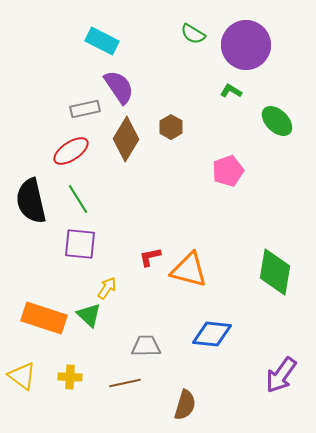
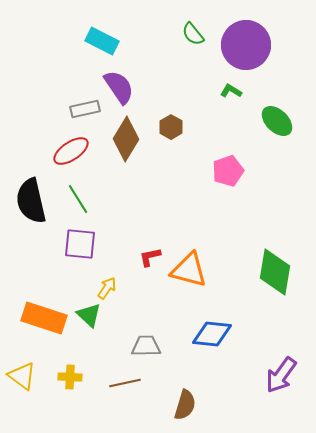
green semicircle: rotated 20 degrees clockwise
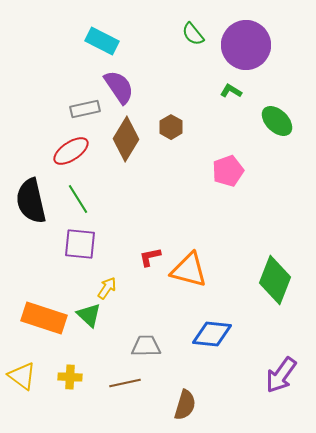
green diamond: moved 8 px down; rotated 12 degrees clockwise
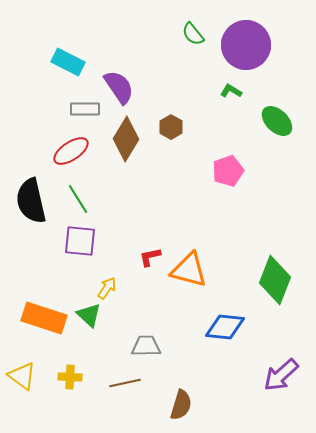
cyan rectangle: moved 34 px left, 21 px down
gray rectangle: rotated 12 degrees clockwise
purple square: moved 3 px up
blue diamond: moved 13 px right, 7 px up
purple arrow: rotated 12 degrees clockwise
brown semicircle: moved 4 px left
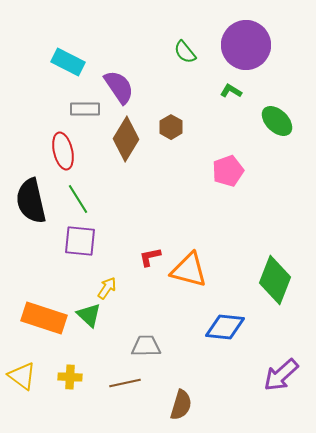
green semicircle: moved 8 px left, 18 px down
red ellipse: moved 8 px left; rotated 69 degrees counterclockwise
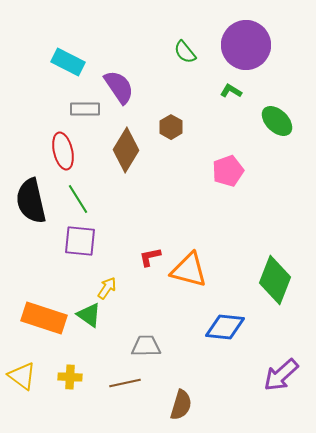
brown diamond: moved 11 px down
green triangle: rotated 8 degrees counterclockwise
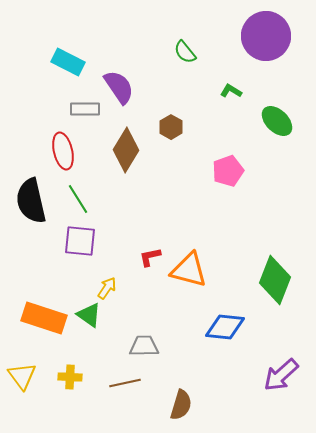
purple circle: moved 20 px right, 9 px up
gray trapezoid: moved 2 px left
yellow triangle: rotated 16 degrees clockwise
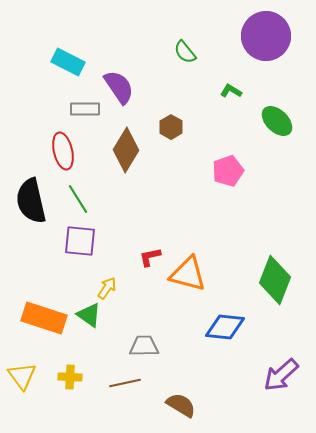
orange triangle: moved 1 px left, 4 px down
brown semicircle: rotated 76 degrees counterclockwise
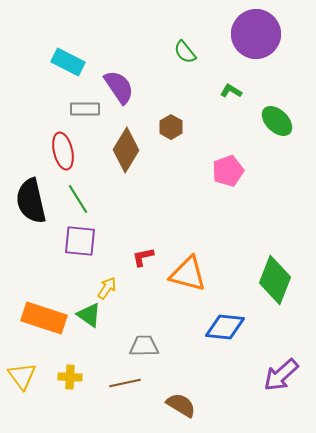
purple circle: moved 10 px left, 2 px up
red L-shape: moved 7 px left
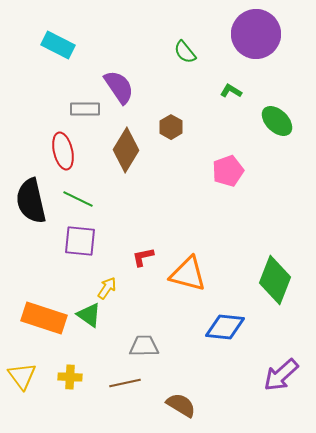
cyan rectangle: moved 10 px left, 17 px up
green line: rotated 32 degrees counterclockwise
